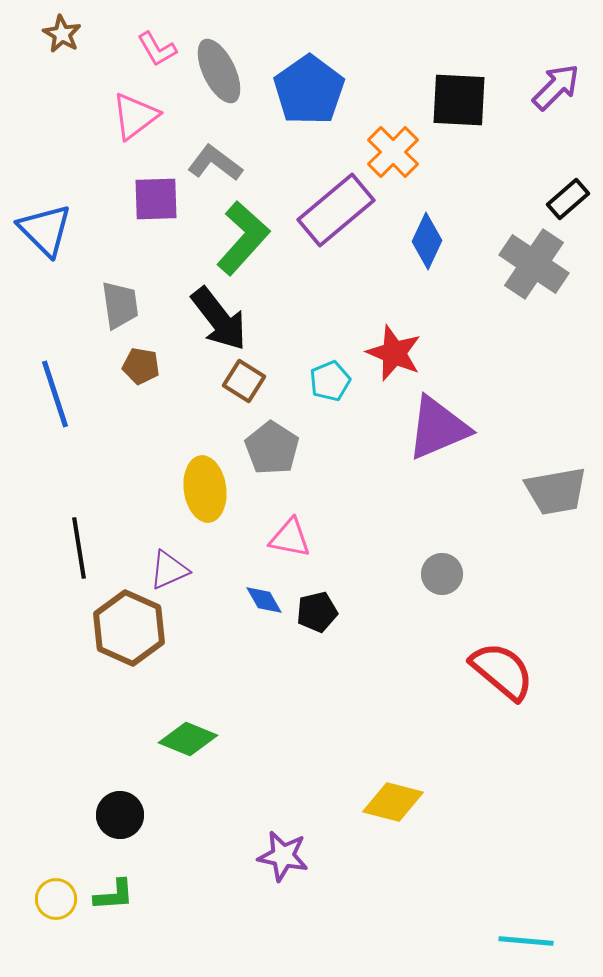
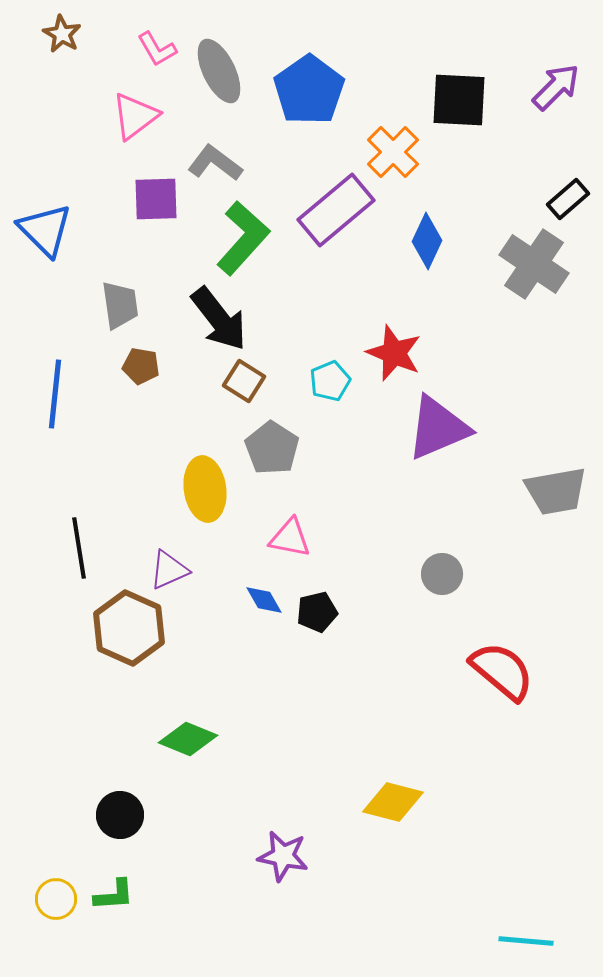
blue line at (55, 394): rotated 24 degrees clockwise
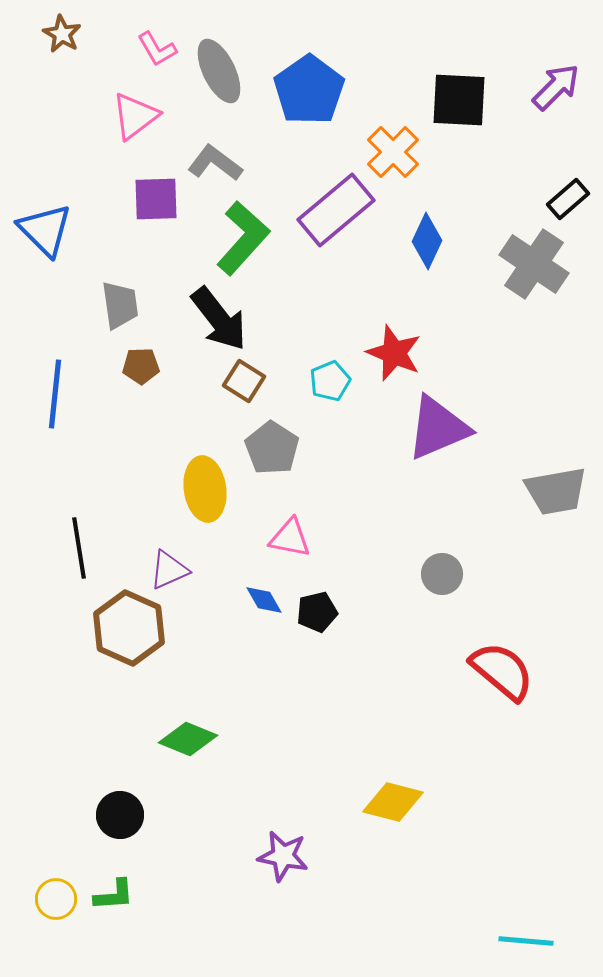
brown pentagon at (141, 366): rotated 12 degrees counterclockwise
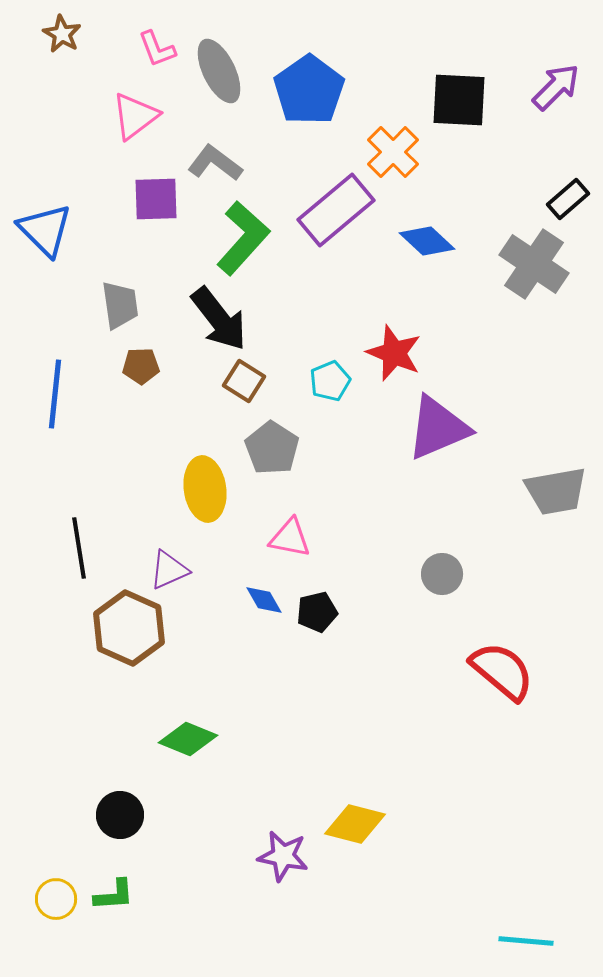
pink L-shape at (157, 49): rotated 9 degrees clockwise
blue diamond at (427, 241): rotated 72 degrees counterclockwise
yellow diamond at (393, 802): moved 38 px left, 22 px down
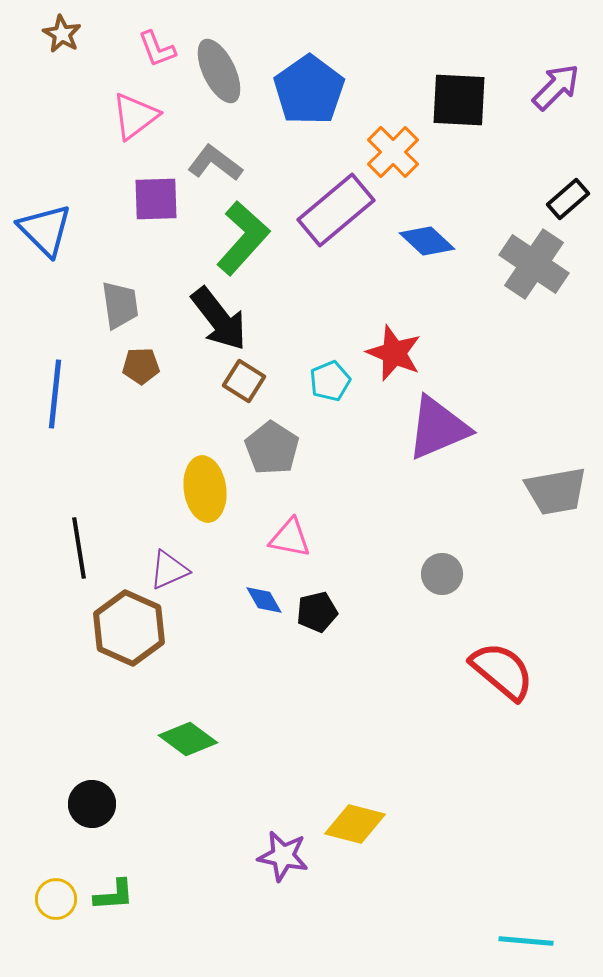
green diamond at (188, 739): rotated 14 degrees clockwise
black circle at (120, 815): moved 28 px left, 11 px up
